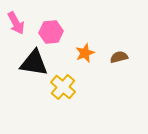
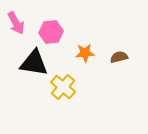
orange star: rotated 18 degrees clockwise
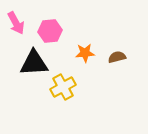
pink hexagon: moved 1 px left, 1 px up
brown semicircle: moved 2 px left
black triangle: rotated 12 degrees counterclockwise
yellow cross: rotated 20 degrees clockwise
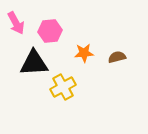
orange star: moved 1 px left
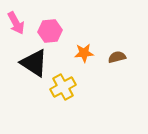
black triangle: rotated 36 degrees clockwise
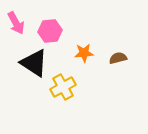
brown semicircle: moved 1 px right, 1 px down
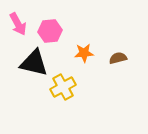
pink arrow: moved 2 px right, 1 px down
black triangle: rotated 20 degrees counterclockwise
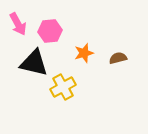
orange star: rotated 12 degrees counterclockwise
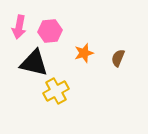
pink arrow: moved 1 px right, 3 px down; rotated 40 degrees clockwise
brown semicircle: rotated 54 degrees counterclockwise
yellow cross: moved 7 px left, 4 px down
